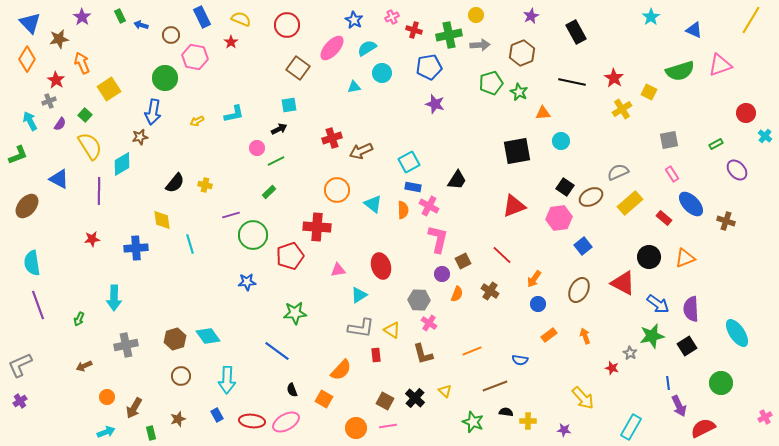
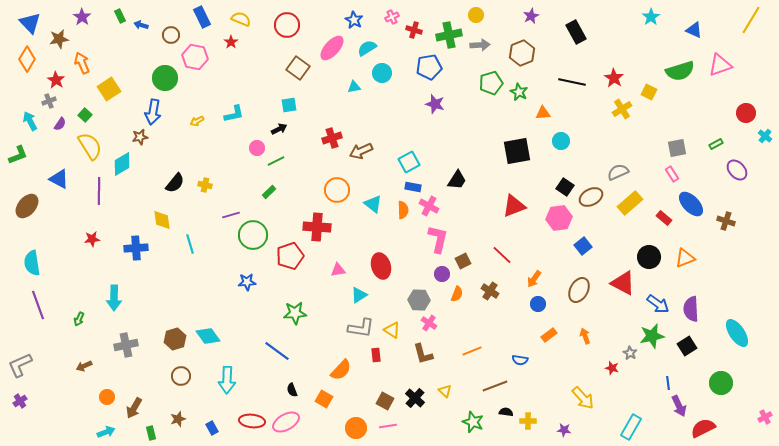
gray square at (669, 140): moved 8 px right, 8 px down
blue rectangle at (217, 415): moved 5 px left, 13 px down
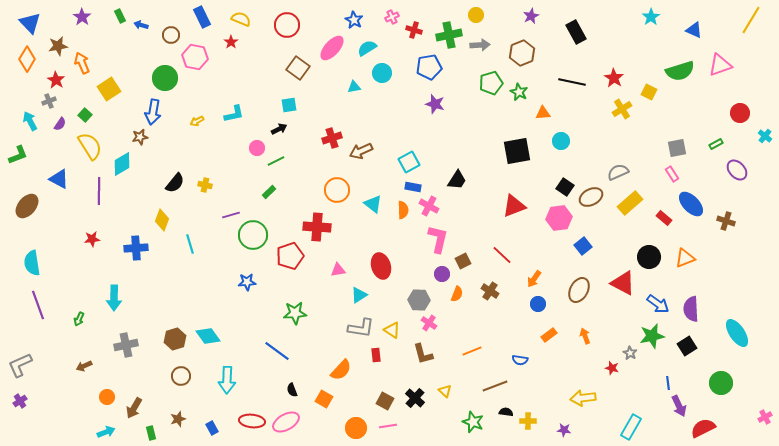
brown star at (59, 39): moved 1 px left, 7 px down
red circle at (746, 113): moved 6 px left
yellow diamond at (162, 220): rotated 30 degrees clockwise
yellow arrow at (583, 398): rotated 125 degrees clockwise
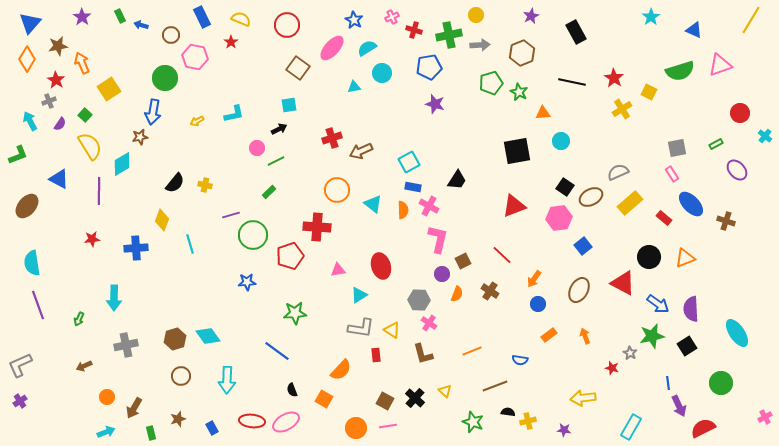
blue triangle at (30, 23): rotated 25 degrees clockwise
black semicircle at (506, 412): moved 2 px right
yellow cross at (528, 421): rotated 14 degrees counterclockwise
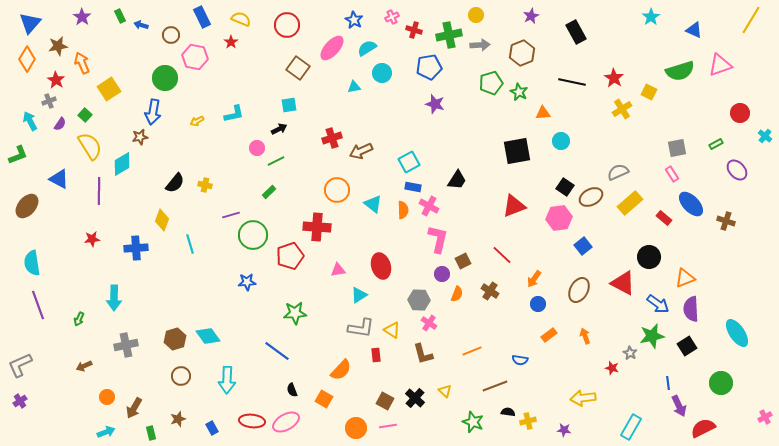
orange triangle at (685, 258): moved 20 px down
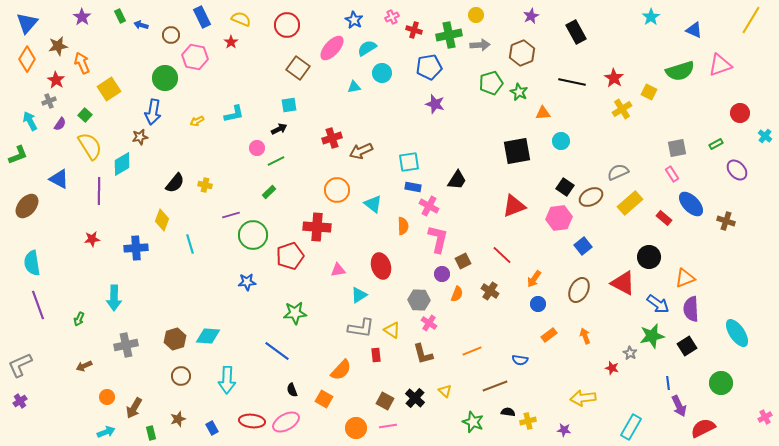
blue triangle at (30, 23): moved 3 px left
cyan square at (409, 162): rotated 20 degrees clockwise
orange semicircle at (403, 210): moved 16 px down
cyan diamond at (208, 336): rotated 50 degrees counterclockwise
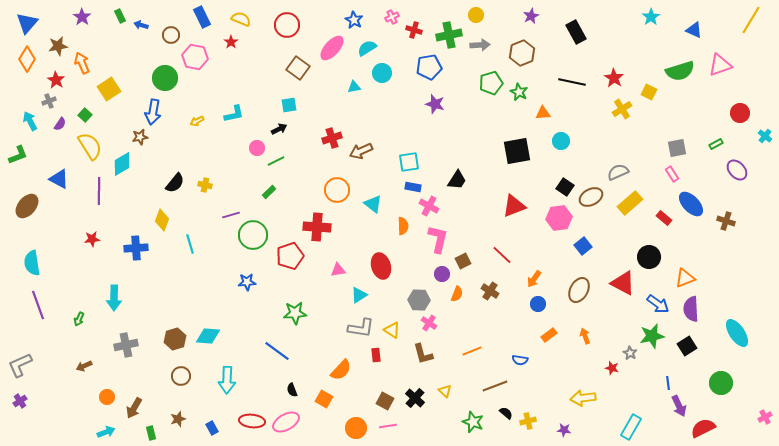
black semicircle at (508, 412): moved 2 px left, 1 px down; rotated 32 degrees clockwise
